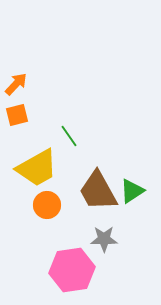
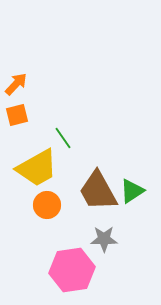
green line: moved 6 px left, 2 px down
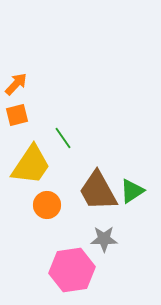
yellow trapezoid: moved 6 px left, 3 px up; rotated 27 degrees counterclockwise
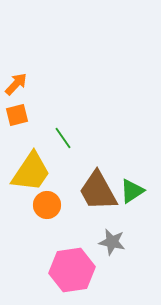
yellow trapezoid: moved 7 px down
gray star: moved 8 px right, 3 px down; rotated 12 degrees clockwise
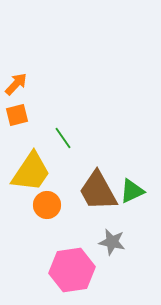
green triangle: rotated 8 degrees clockwise
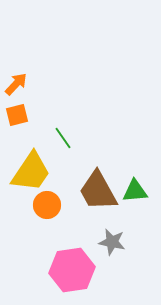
green triangle: moved 3 px right; rotated 20 degrees clockwise
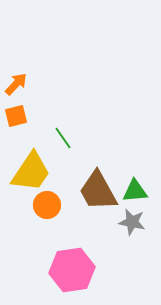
orange square: moved 1 px left, 1 px down
gray star: moved 20 px right, 20 px up
